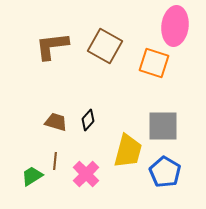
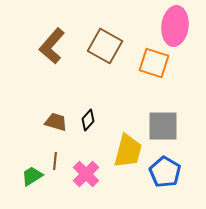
brown L-shape: rotated 42 degrees counterclockwise
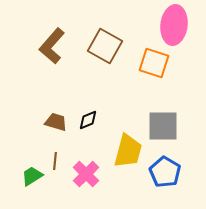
pink ellipse: moved 1 px left, 1 px up
black diamond: rotated 25 degrees clockwise
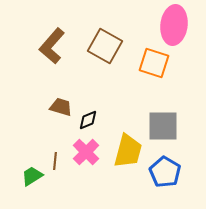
brown trapezoid: moved 5 px right, 15 px up
pink cross: moved 22 px up
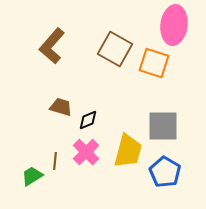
brown square: moved 10 px right, 3 px down
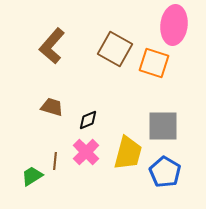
brown trapezoid: moved 9 px left
yellow trapezoid: moved 2 px down
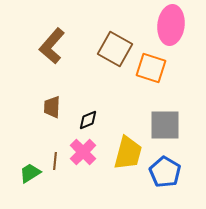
pink ellipse: moved 3 px left
orange square: moved 3 px left, 5 px down
brown trapezoid: rotated 105 degrees counterclockwise
gray square: moved 2 px right, 1 px up
pink cross: moved 3 px left
green trapezoid: moved 2 px left, 3 px up
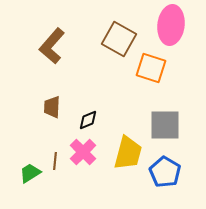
brown square: moved 4 px right, 10 px up
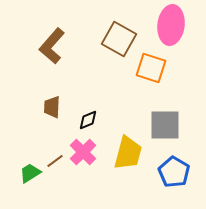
brown line: rotated 48 degrees clockwise
blue pentagon: moved 9 px right
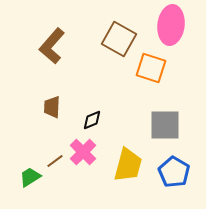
black diamond: moved 4 px right
yellow trapezoid: moved 12 px down
green trapezoid: moved 4 px down
